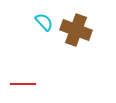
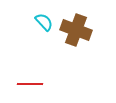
red line: moved 7 px right
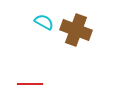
cyan semicircle: rotated 18 degrees counterclockwise
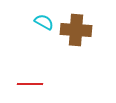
brown cross: rotated 16 degrees counterclockwise
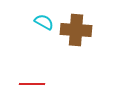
red line: moved 2 px right
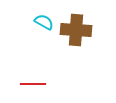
red line: moved 1 px right
